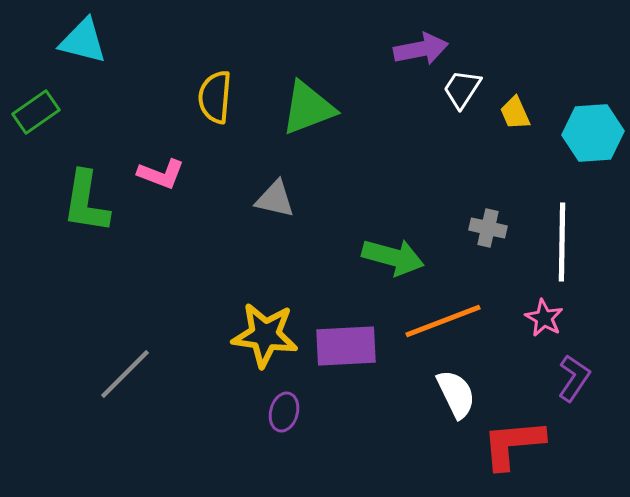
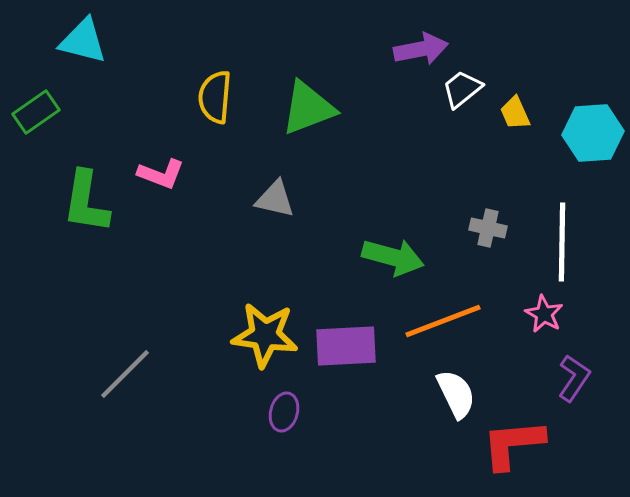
white trapezoid: rotated 18 degrees clockwise
pink star: moved 4 px up
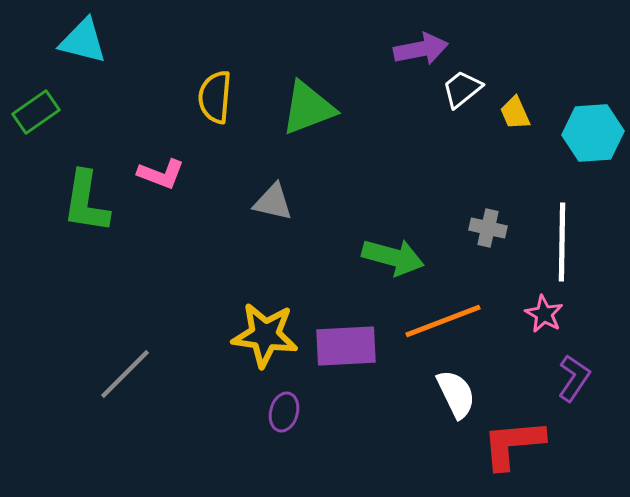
gray triangle: moved 2 px left, 3 px down
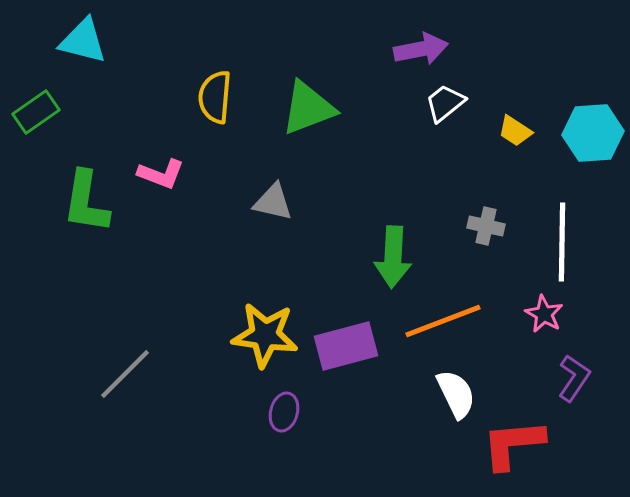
white trapezoid: moved 17 px left, 14 px down
yellow trapezoid: moved 18 px down; rotated 33 degrees counterclockwise
gray cross: moved 2 px left, 2 px up
green arrow: rotated 78 degrees clockwise
purple rectangle: rotated 12 degrees counterclockwise
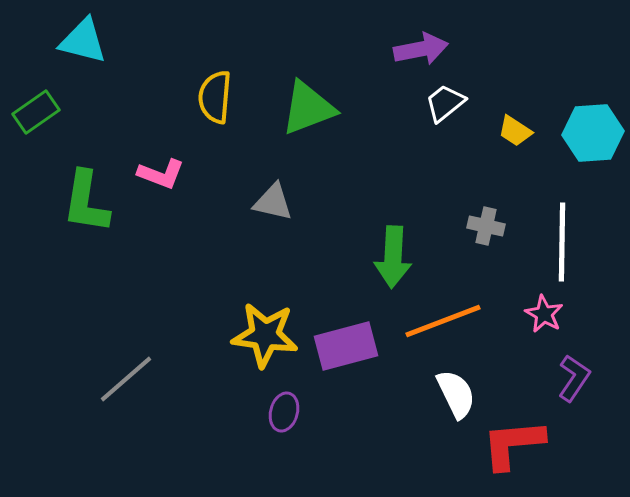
gray line: moved 1 px right, 5 px down; rotated 4 degrees clockwise
